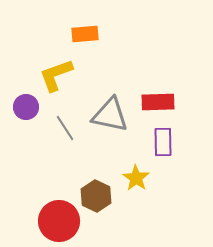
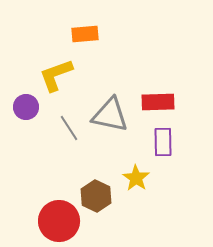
gray line: moved 4 px right
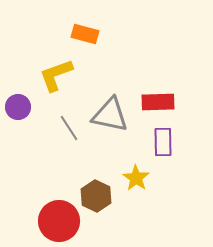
orange rectangle: rotated 20 degrees clockwise
purple circle: moved 8 px left
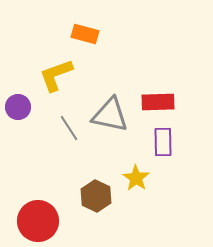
red circle: moved 21 px left
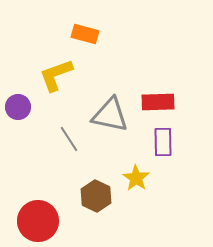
gray line: moved 11 px down
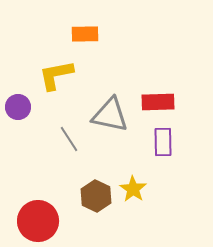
orange rectangle: rotated 16 degrees counterclockwise
yellow L-shape: rotated 9 degrees clockwise
yellow star: moved 3 px left, 11 px down
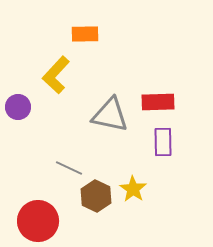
yellow L-shape: rotated 36 degrees counterclockwise
gray line: moved 29 px down; rotated 32 degrees counterclockwise
